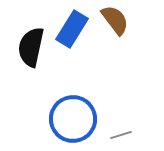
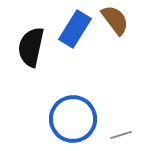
blue rectangle: moved 3 px right
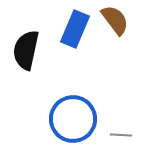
blue rectangle: rotated 9 degrees counterclockwise
black semicircle: moved 5 px left, 3 px down
gray line: rotated 20 degrees clockwise
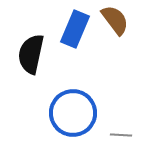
black semicircle: moved 5 px right, 4 px down
blue circle: moved 6 px up
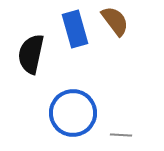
brown semicircle: moved 1 px down
blue rectangle: rotated 39 degrees counterclockwise
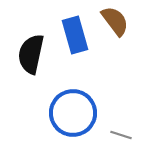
blue rectangle: moved 6 px down
gray line: rotated 15 degrees clockwise
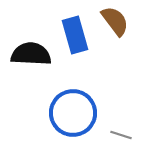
black semicircle: rotated 81 degrees clockwise
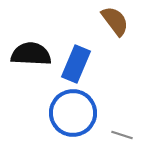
blue rectangle: moved 1 px right, 29 px down; rotated 39 degrees clockwise
gray line: moved 1 px right
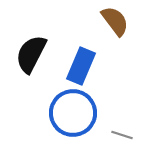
black semicircle: rotated 66 degrees counterclockwise
blue rectangle: moved 5 px right, 2 px down
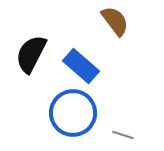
blue rectangle: rotated 72 degrees counterclockwise
gray line: moved 1 px right
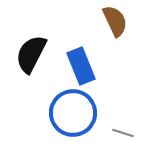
brown semicircle: rotated 12 degrees clockwise
blue rectangle: rotated 27 degrees clockwise
gray line: moved 2 px up
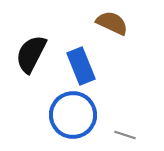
brown semicircle: moved 3 px left, 2 px down; rotated 40 degrees counterclockwise
blue circle: moved 2 px down
gray line: moved 2 px right, 2 px down
